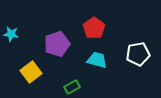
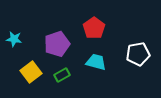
cyan star: moved 3 px right, 5 px down
cyan trapezoid: moved 1 px left, 2 px down
green rectangle: moved 10 px left, 12 px up
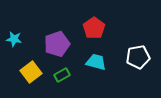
white pentagon: moved 3 px down
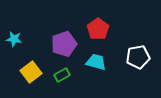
red pentagon: moved 4 px right, 1 px down
purple pentagon: moved 7 px right
